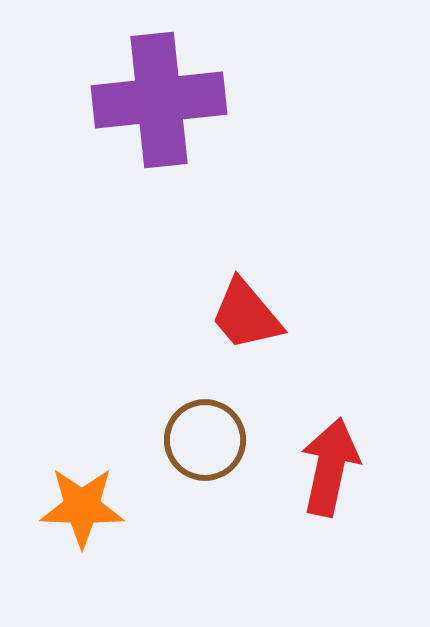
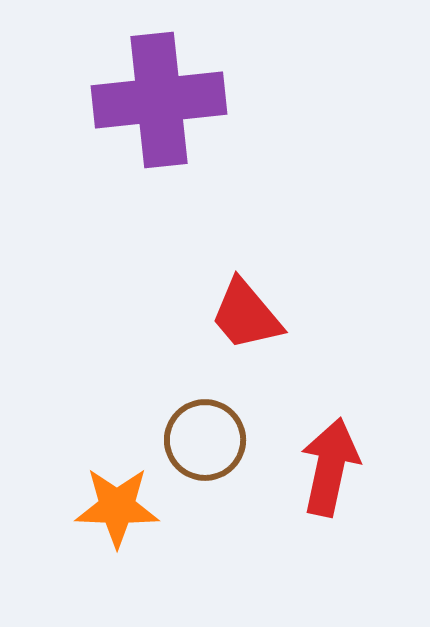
orange star: moved 35 px right
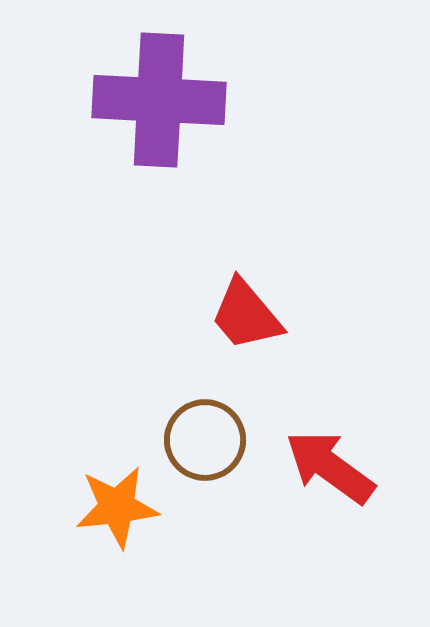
purple cross: rotated 9 degrees clockwise
red arrow: rotated 66 degrees counterclockwise
orange star: rotated 8 degrees counterclockwise
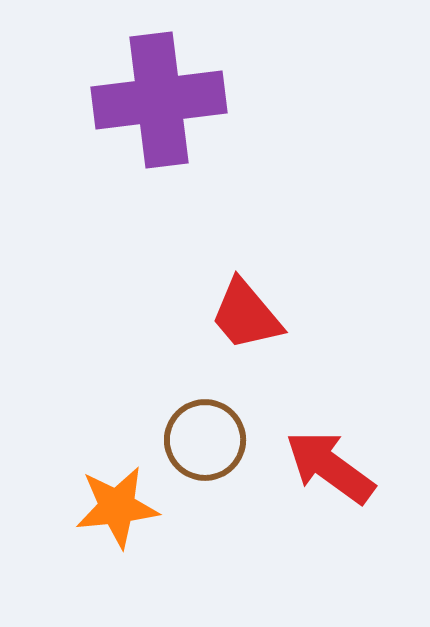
purple cross: rotated 10 degrees counterclockwise
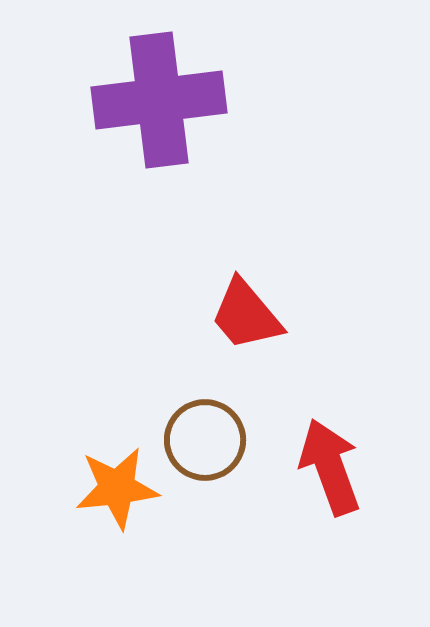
red arrow: rotated 34 degrees clockwise
orange star: moved 19 px up
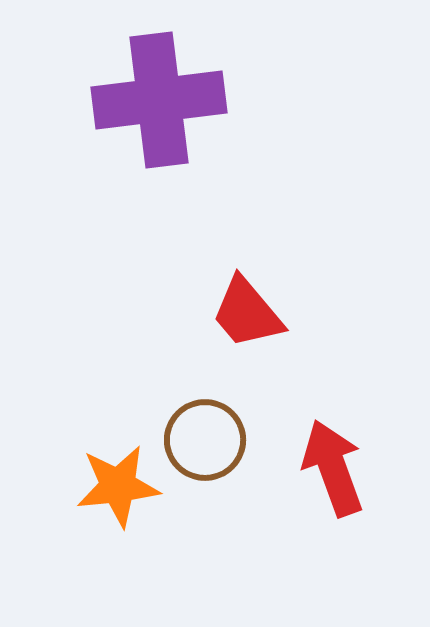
red trapezoid: moved 1 px right, 2 px up
red arrow: moved 3 px right, 1 px down
orange star: moved 1 px right, 2 px up
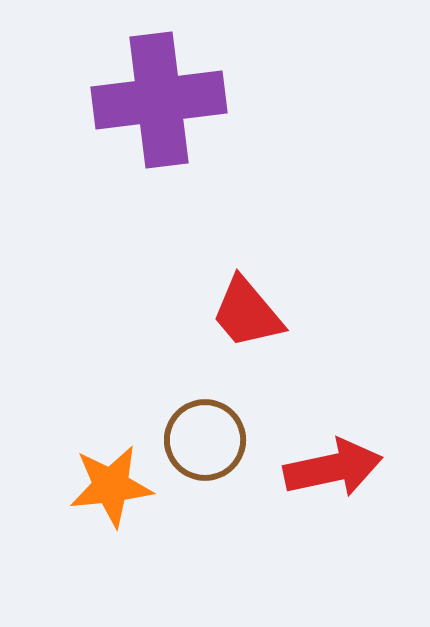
red arrow: rotated 98 degrees clockwise
orange star: moved 7 px left
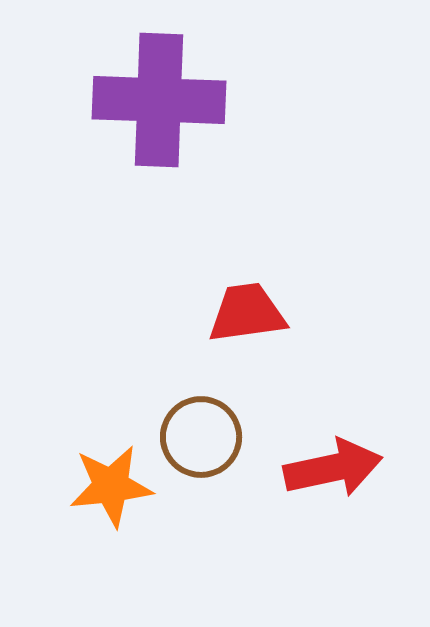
purple cross: rotated 9 degrees clockwise
red trapezoid: rotated 122 degrees clockwise
brown circle: moved 4 px left, 3 px up
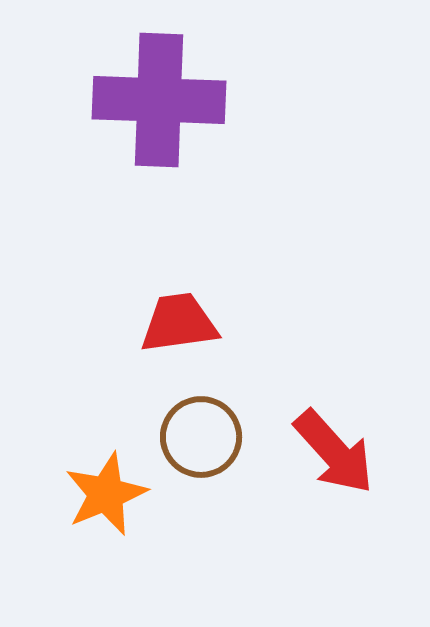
red trapezoid: moved 68 px left, 10 px down
red arrow: moved 1 px right, 16 px up; rotated 60 degrees clockwise
orange star: moved 5 px left, 8 px down; rotated 16 degrees counterclockwise
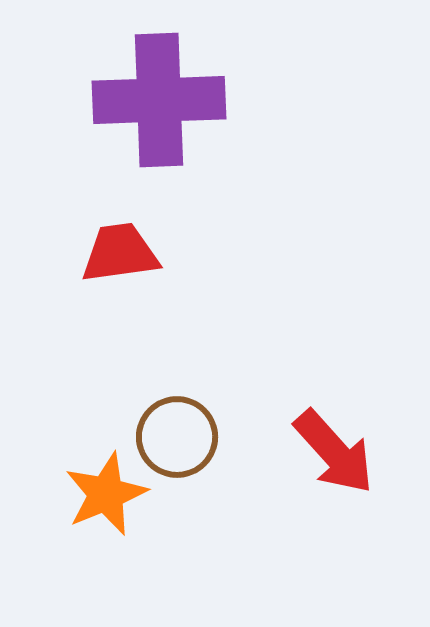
purple cross: rotated 4 degrees counterclockwise
red trapezoid: moved 59 px left, 70 px up
brown circle: moved 24 px left
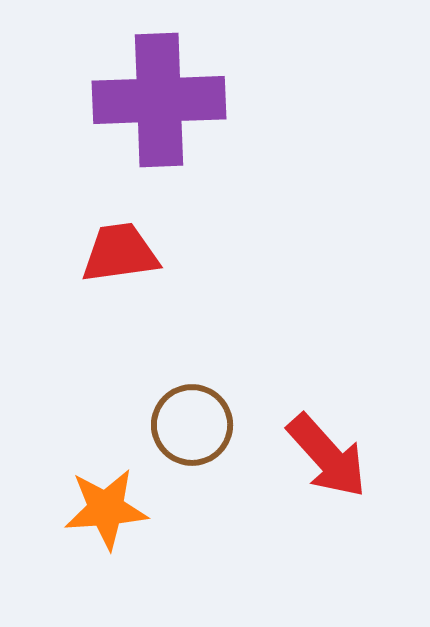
brown circle: moved 15 px right, 12 px up
red arrow: moved 7 px left, 4 px down
orange star: moved 15 px down; rotated 18 degrees clockwise
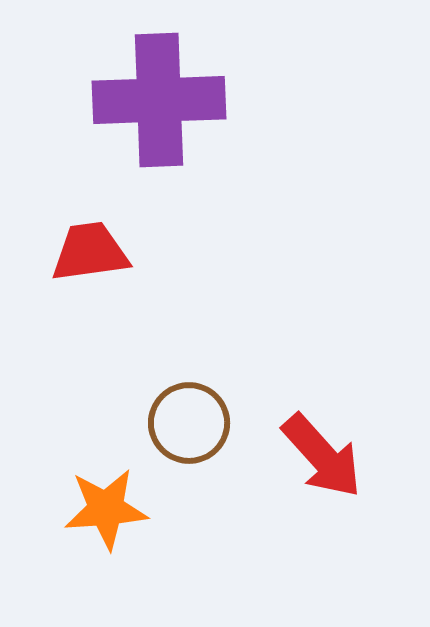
red trapezoid: moved 30 px left, 1 px up
brown circle: moved 3 px left, 2 px up
red arrow: moved 5 px left
